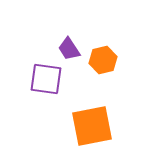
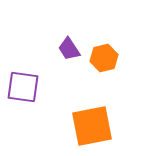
orange hexagon: moved 1 px right, 2 px up
purple square: moved 23 px left, 8 px down
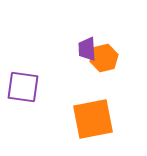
purple trapezoid: moved 18 px right; rotated 30 degrees clockwise
orange square: moved 1 px right, 7 px up
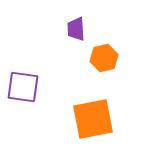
purple trapezoid: moved 11 px left, 20 px up
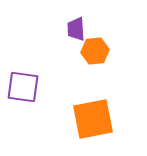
orange hexagon: moved 9 px left, 7 px up; rotated 8 degrees clockwise
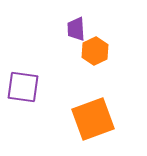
orange hexagon: rotated 20 degrees counterclockwise
orange square: rotated 9 degrees counterclockwise
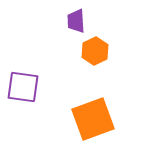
purple trapezoid: moved 8 px up
